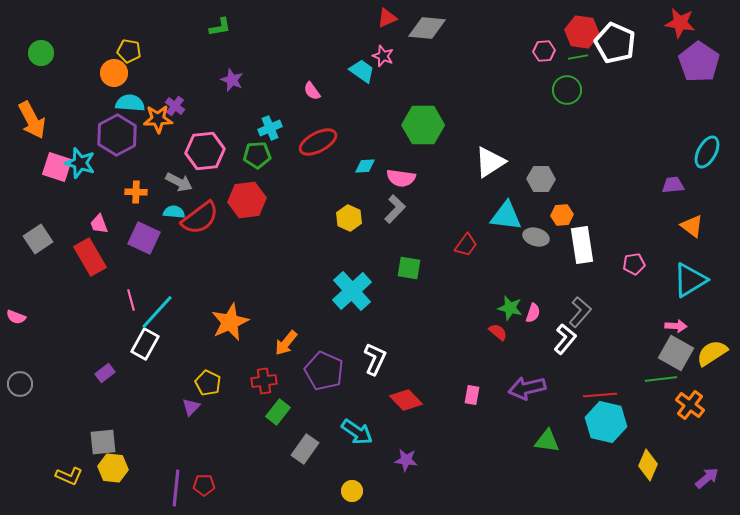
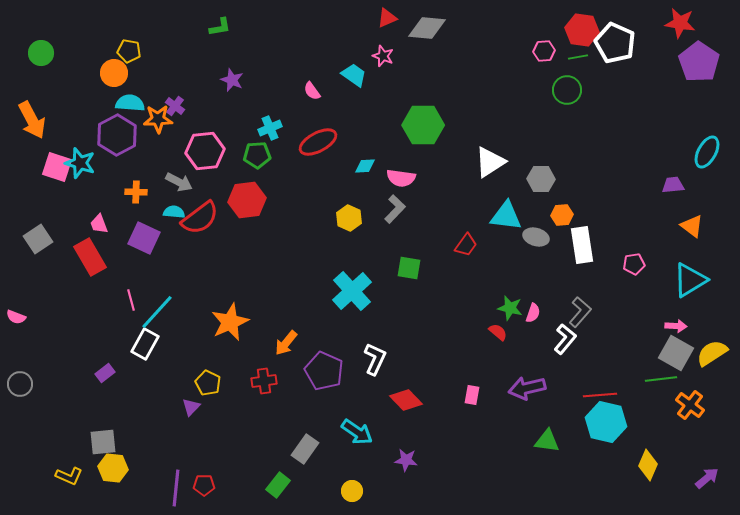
red hexagon at (582, 32): moved 2 px up
cyan trapezoid at (362, 71): moved 8 px left, 4 px down
green rectangle at (278, 412): moved 73 px down
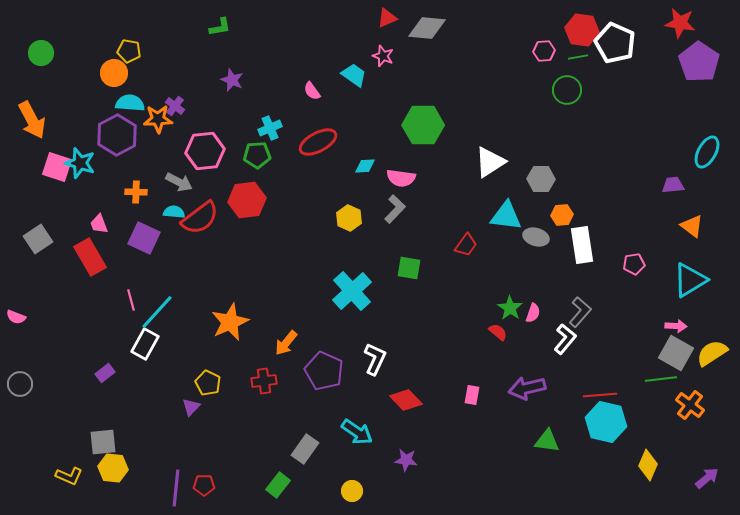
green star at (510, 308): rotated 20 degrees clockwise
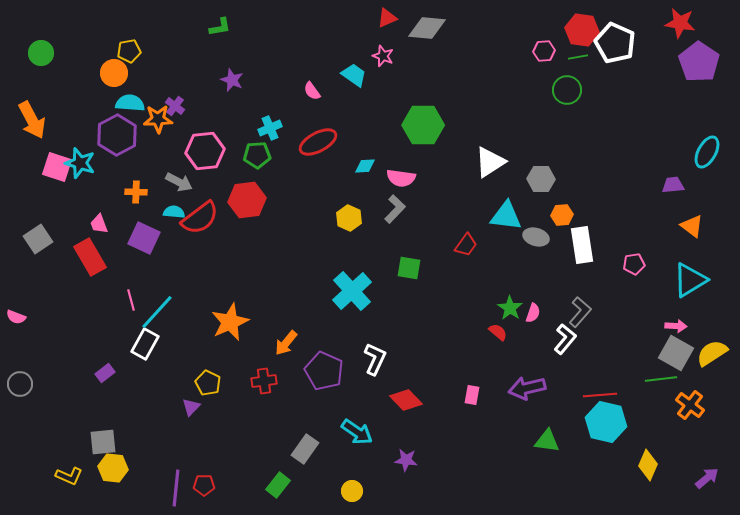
yellow pentagon at (129, 51): rotated 20 degrees counterclockwise
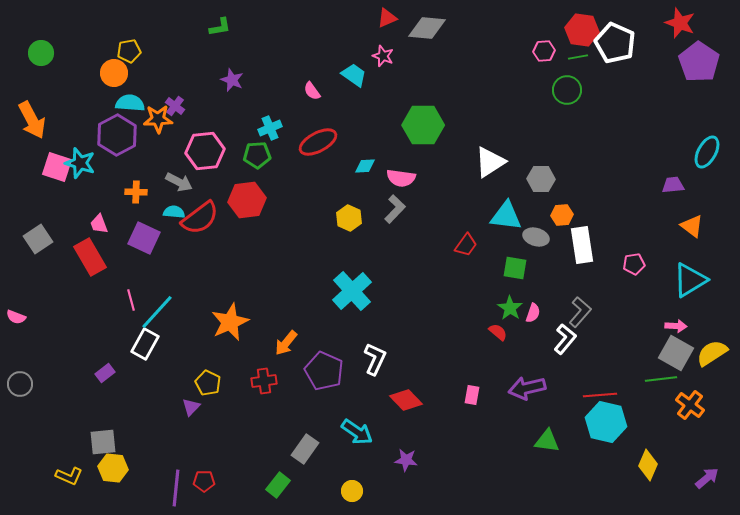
red star at (680, 23): rotated 12 degrees clockwise
green square at (409, 268): moved 106 px right
red pentagon at (204, 485): moved 4 px up
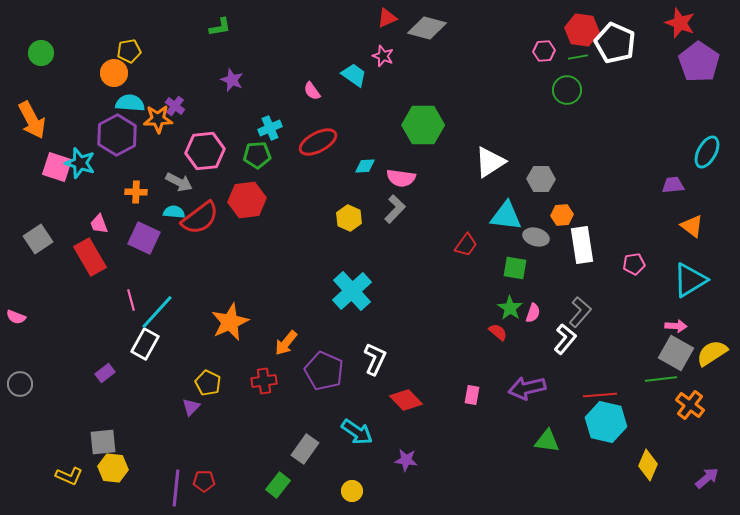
gray diamond at (427, 28): rotated 9 degrees clockwise
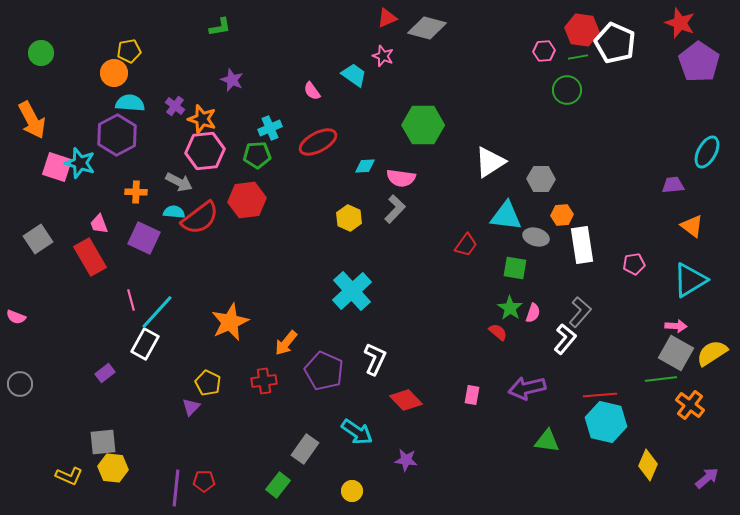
orange star at (158, 119): moved 44 px right; rotated 20 degrees clockwise
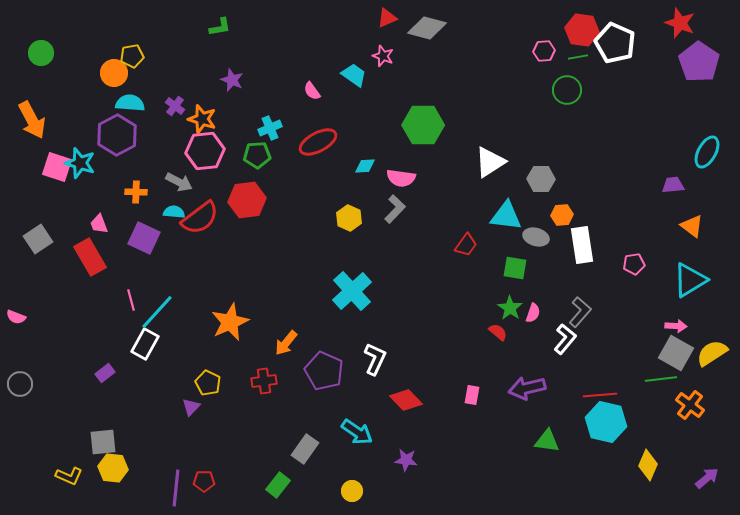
yellow pentagon at (129, 51): moved 3 px right, 5 px down
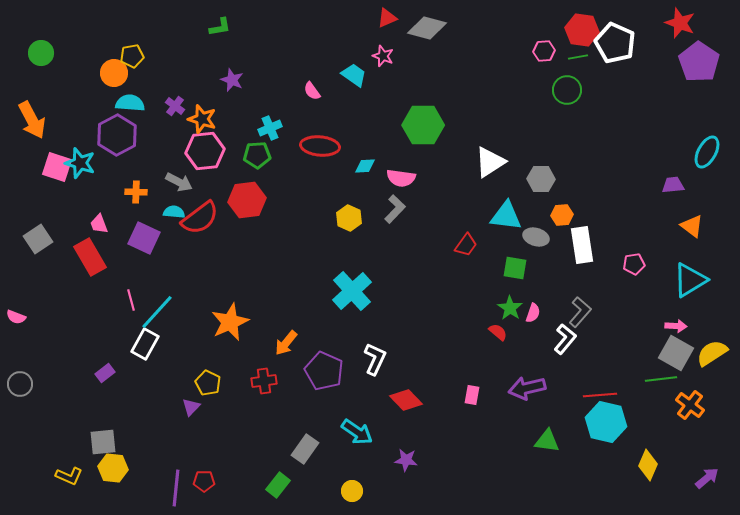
red ellipse at (318, 142): moved 2 px right, 4 px down; rotated 33 degrees clockwise
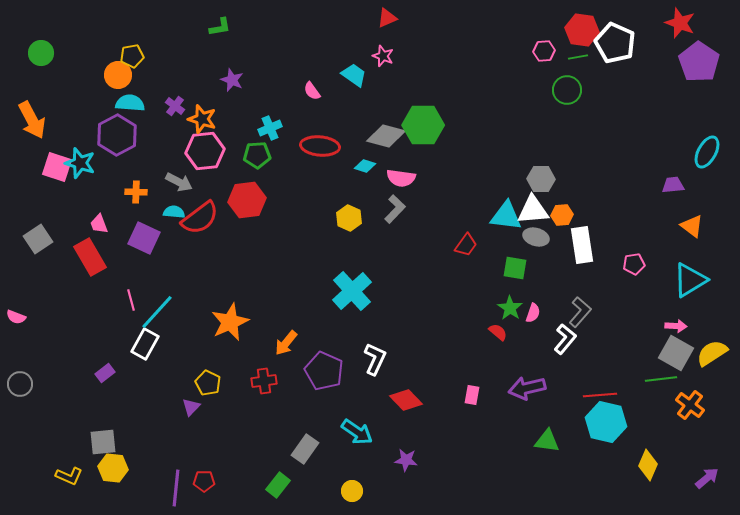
gray diamond at (427, 28): moved 41 px left, 108 px down
orange circle at (114, 73): moved 4 px right, 2 px down
white triangle at (490, 162): moved 43 px right, 48 px down; rotated 28 degrees clockwise
cyan diamond at (365, 166): rotated 20 degrees clockwise
